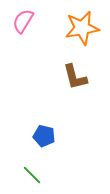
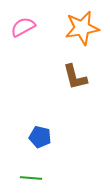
pink semicircle: moved 6 px down; rotated 30 degrees clockwise
blue pentagon: moved 4 px left, 1 px down
green line: moved 1 px left, 3 px down; rotated 40 degrees counterclockwise
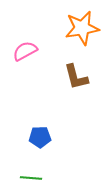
pink semicircle: moved 2 px right, 24 px down
brown L-shape: moved 1 px right
blue pentagon: rotated 15 degrees counterclockwise
